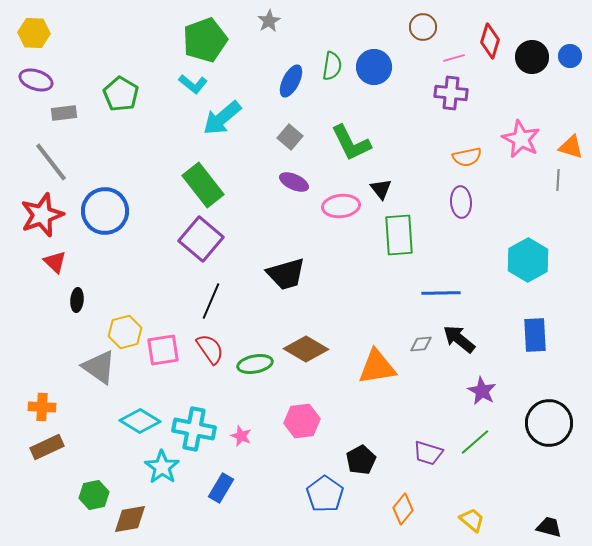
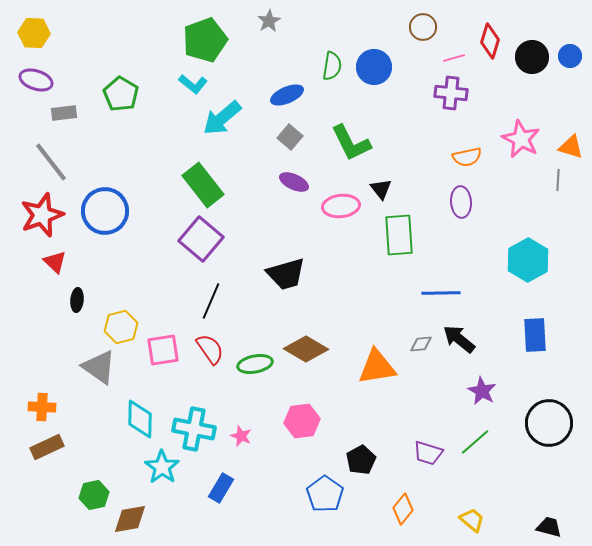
blue ellipse at (291, 81): moved 4 px left, 14 px down; rotated 40 degrees clockwise
yellow hexagon at (125, 332): moved 4 px left, 5 px up
cyan diamond at (140, 421): moved 2 px up; rotated 60 degrees clockwise
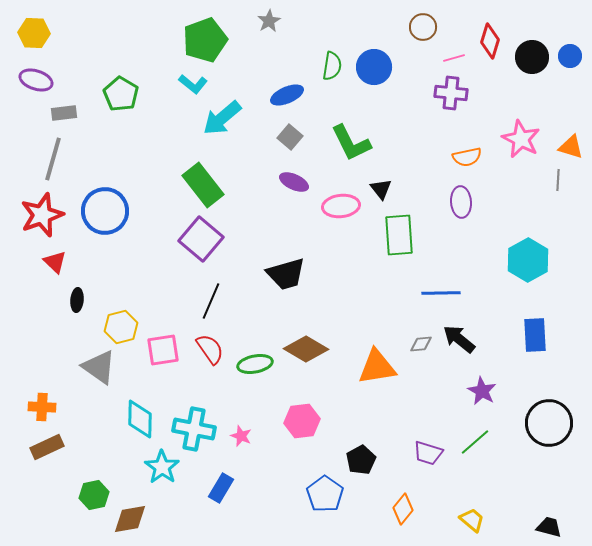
gray line at (51, 162): moved 2 px right, 3 px up; rotated 54 degrees clockwise
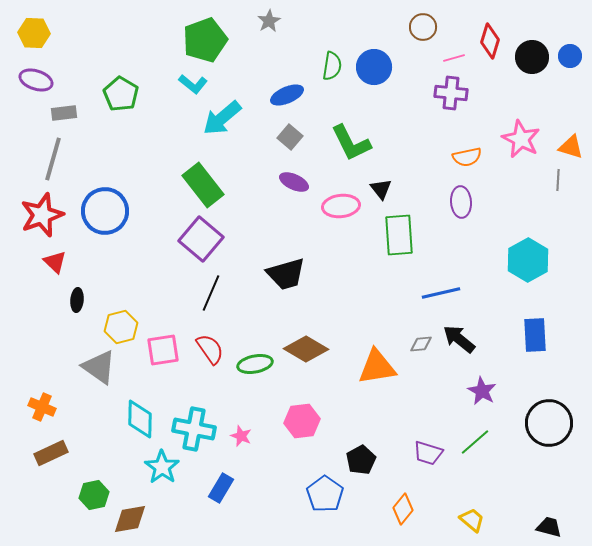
blue line at (441, 293): rotated 12 degrees counterclockwise
black line at (211, 301): moved 8 px up
orange cross at (42, 407): rotated 20 degrees clockwise
brown rectangle at (47, 447): moved 4 px right, 6 px down
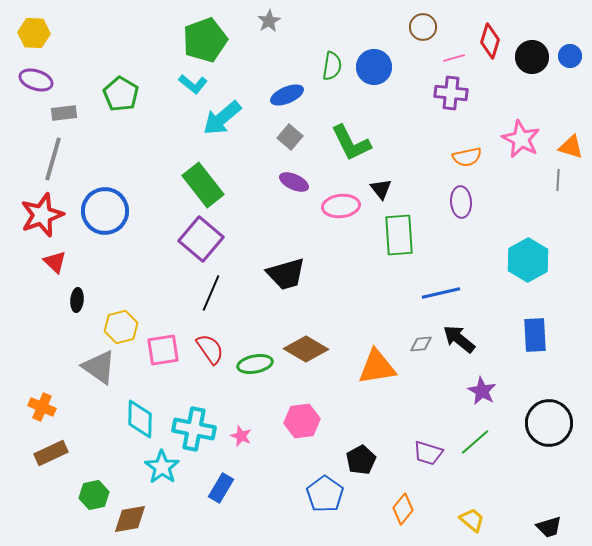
black trapezoid at (549, 527): rotated 148 degrees clockwise
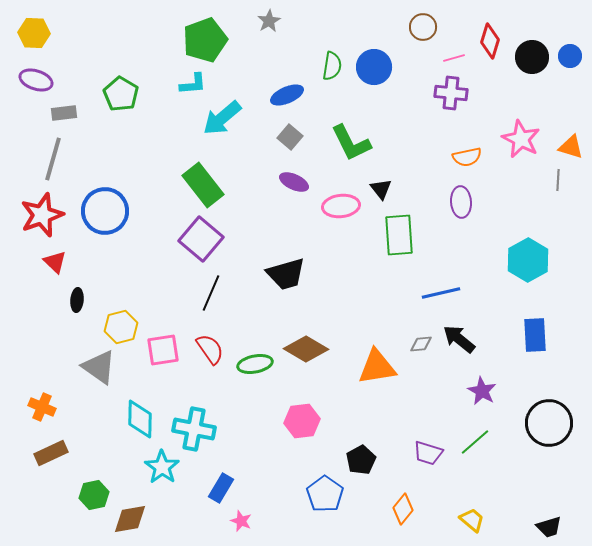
cyan L-shape at (193, 84): rotated 44 degrees counterclockwise
pink star at (241, 436): moved 85 px down
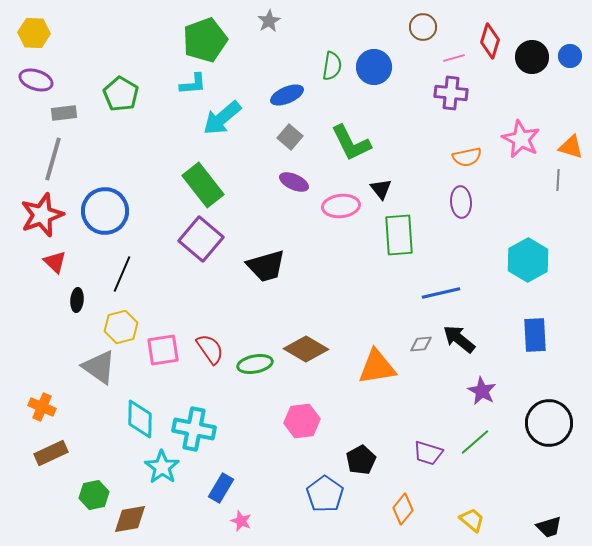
black trapezoid at (286, 274): moved 20 px left, 8 px up
black line at (211, 293): moved 89 px left, 19 px up
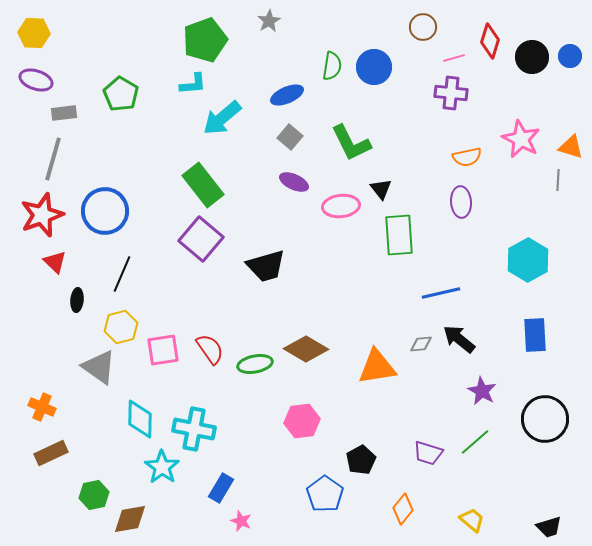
black circle at (549, 423): moved 4 px left, 4 px up
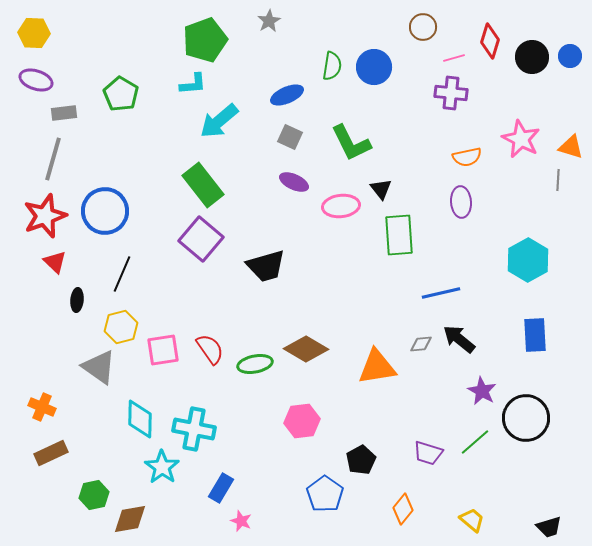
cyan arrow at (222, 118): moved 3 px left, 3 px down
gray square at (290, 137): rotated 15 degrees counterclockwise
red star at (42, 215): moved 3 px right, 1 px down
black circle at (545, 419): moved 19 px left, 1 px up
